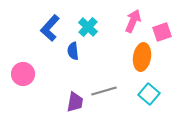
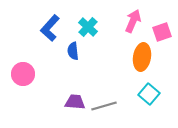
gray line: moved 15 px down
purple trapezoid: rotated 95 degrees counterclockwise
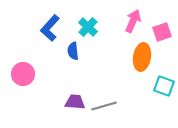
cyan square: moved 15 px right, 8 px up; rotated 20 degrees counterclockwise
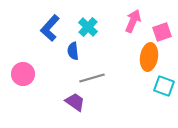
orange ellipse: moved 7 px right
purple trapezoid: rotated 30 degrees clockwise
gray line: moved 12 px left, 28 px up
